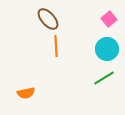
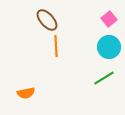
brown ellipse: moved 1 px left, 1 px down
cyan circle: moved 2 px right, 2 px up
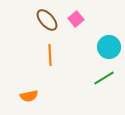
pink square: moved 33 px left
orange line: moved 6 px left, 9 px down
orange semicircle: moved 3 px right, 3 px down
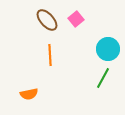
cyan circle: moved 1 px left, 2 px down
green line: moved 1 px left; rotated 30 degrees counterclockwise
orange semicircle: moved 2 px up
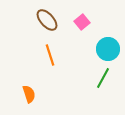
pink square: moved 6 px right, 3 px down
orange line: rotated 15 degrees counterclockwise
orange semicircle: rotated 96 degrees counterclockwise
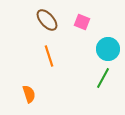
pink square: rotated 28 degrees counterclockwise
orange line: moved 1 px left, 1 px down
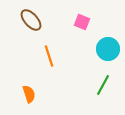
brown ellipse: moved 16 px left
green line: moved 7 px down
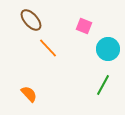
pink square: moved 2 px right, 4 px down
orange line: moved 1 px left, 8 px up; rotated 25 degrees counterclockwise
orange semicircle: rotated 24 degrees counterclockwise
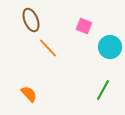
brown ellipse: rotated 20 degrees clockwise
cyan circle: moved 2 px right, 2 px up
green line: moved 5 px down
